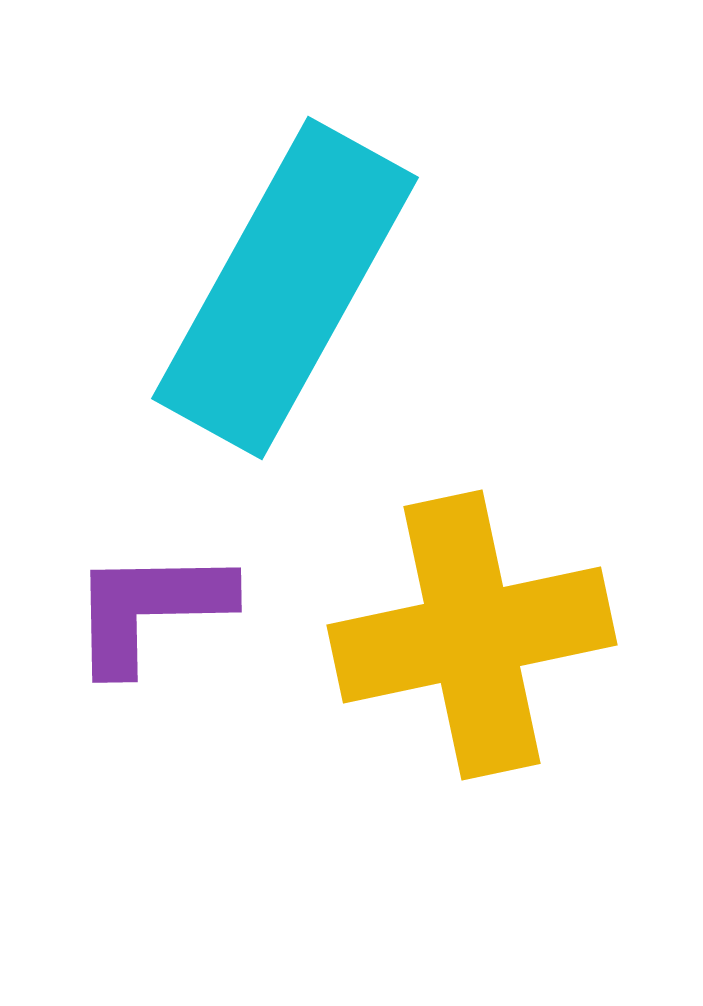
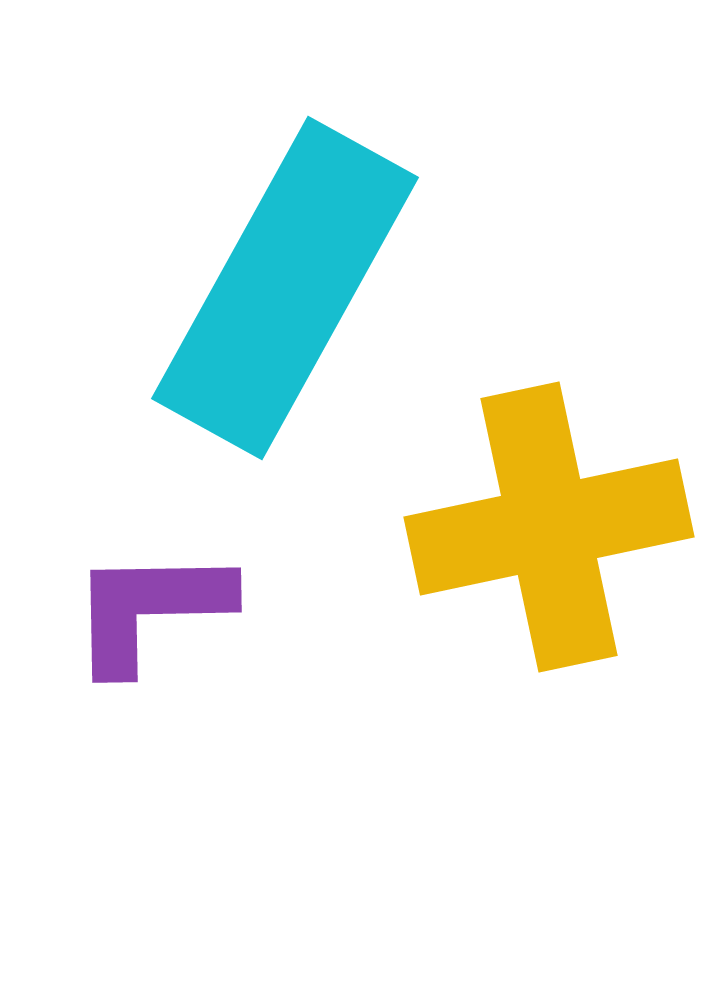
yellow cross: moved 77 px right, 108 px up
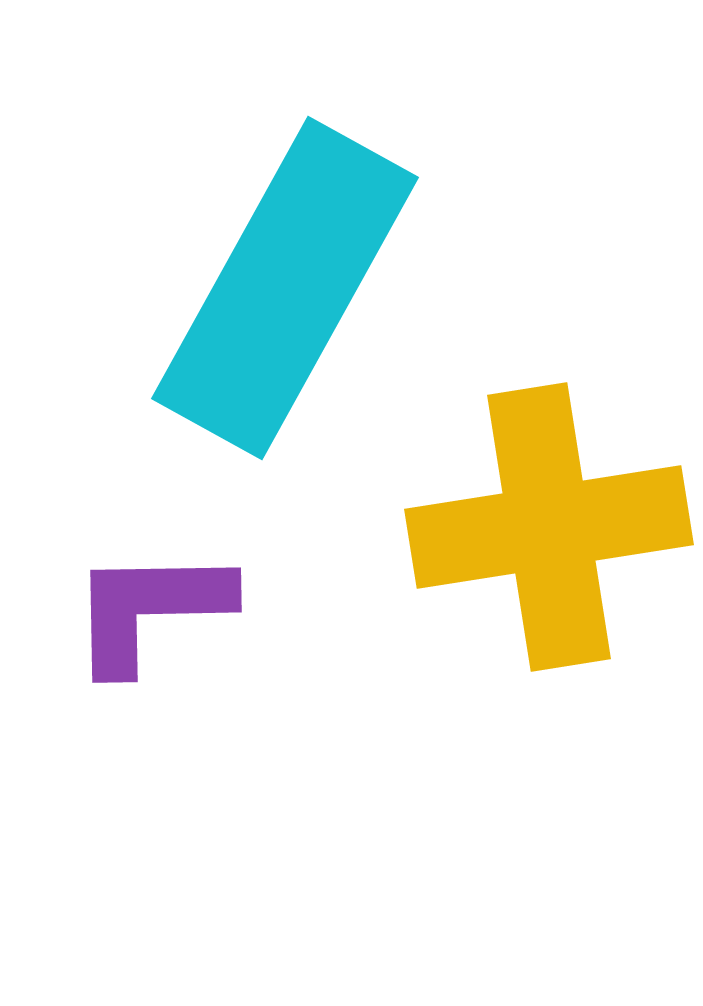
yellow cross: rotated 3 degrees clockwise
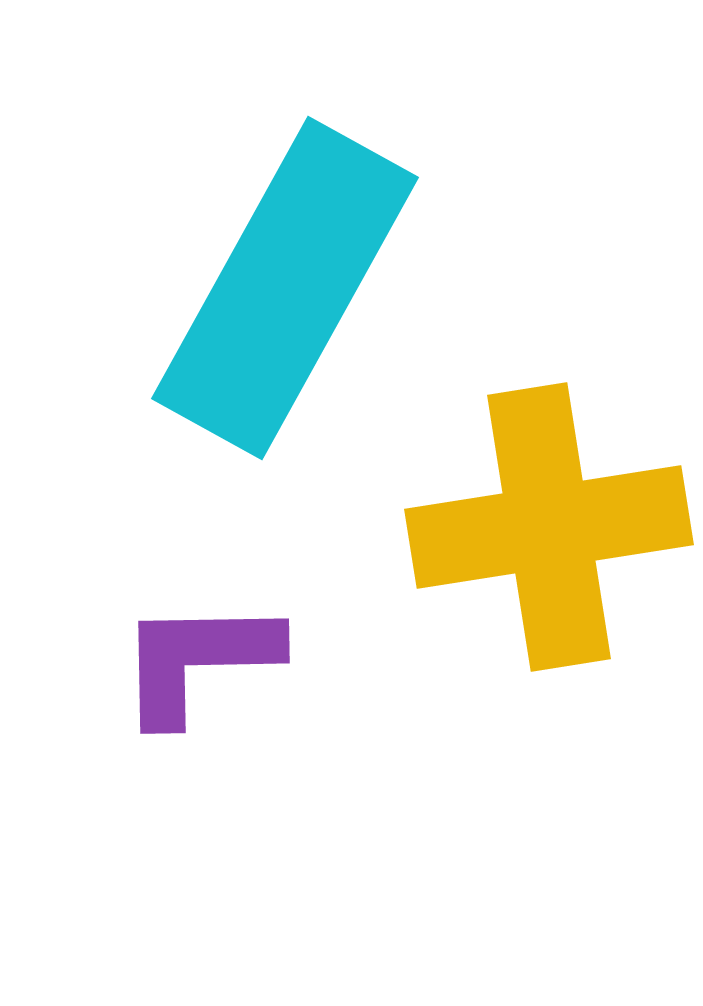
purple L-shape: moved 48 px right, 51 px down
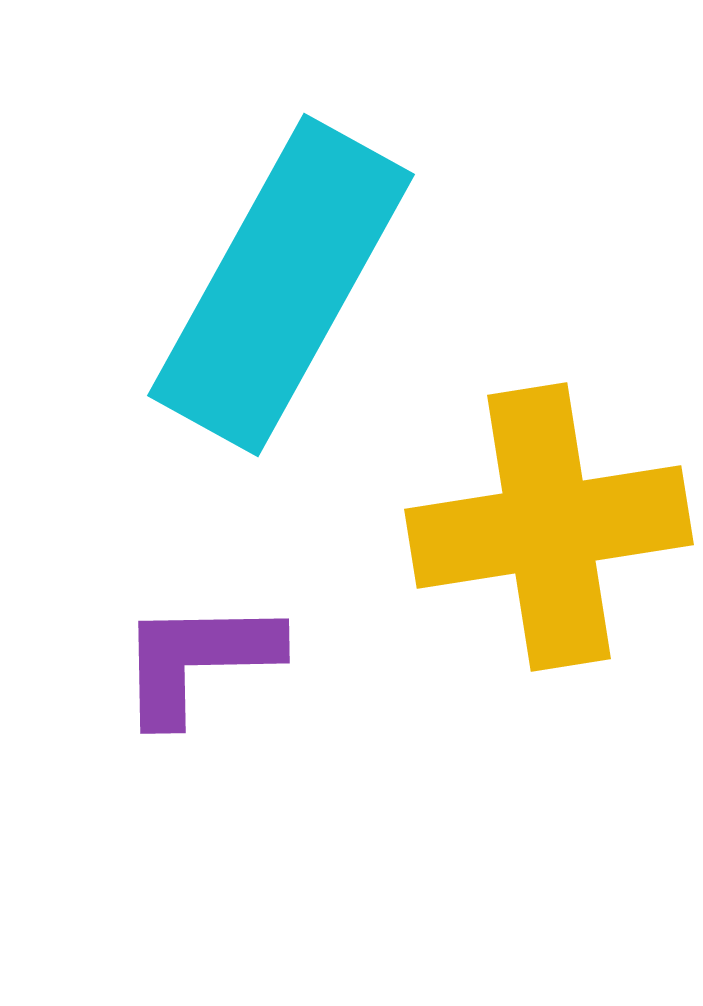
cyan rectangle: moved 4 px left, 3 px up
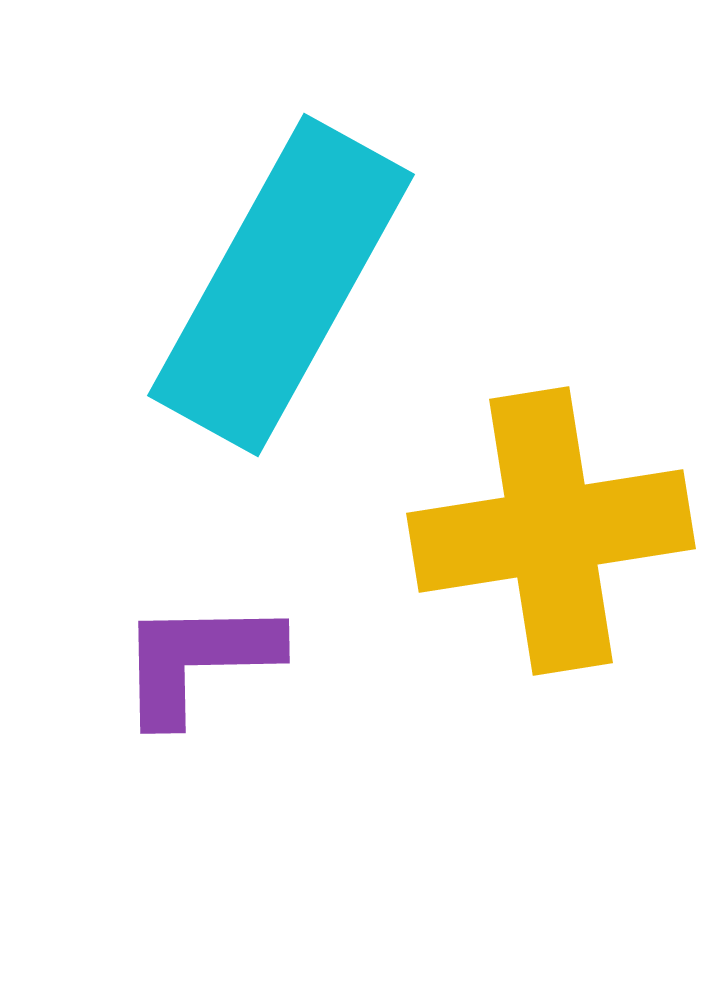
yellow cross: moved 2 px right, 4 px down
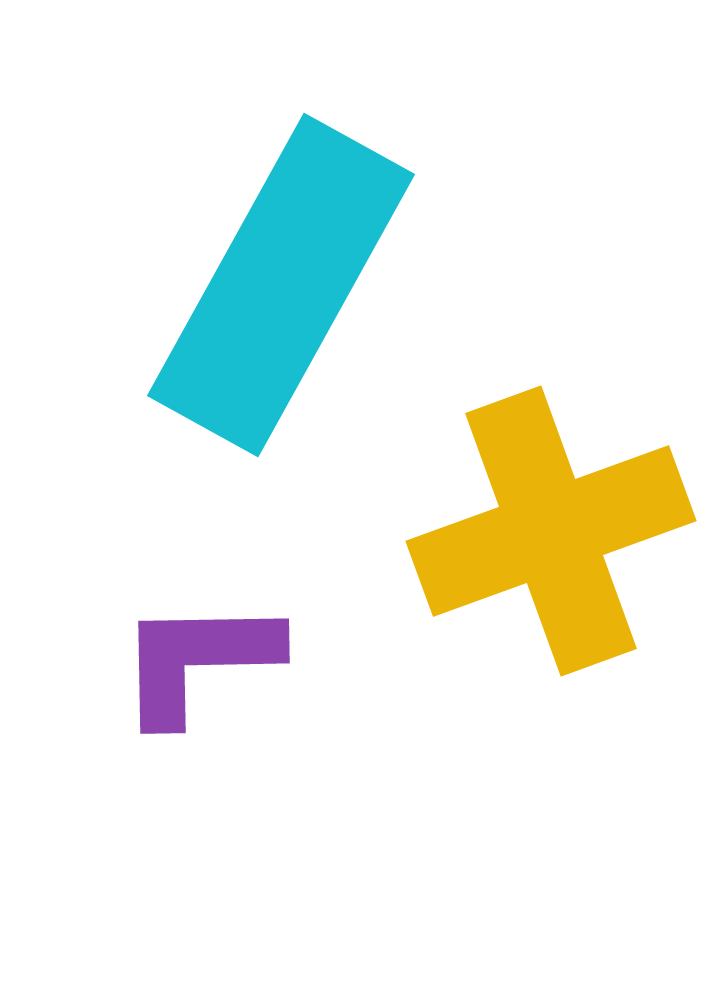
yellow cross: rotated 11 degrees counterclockwise
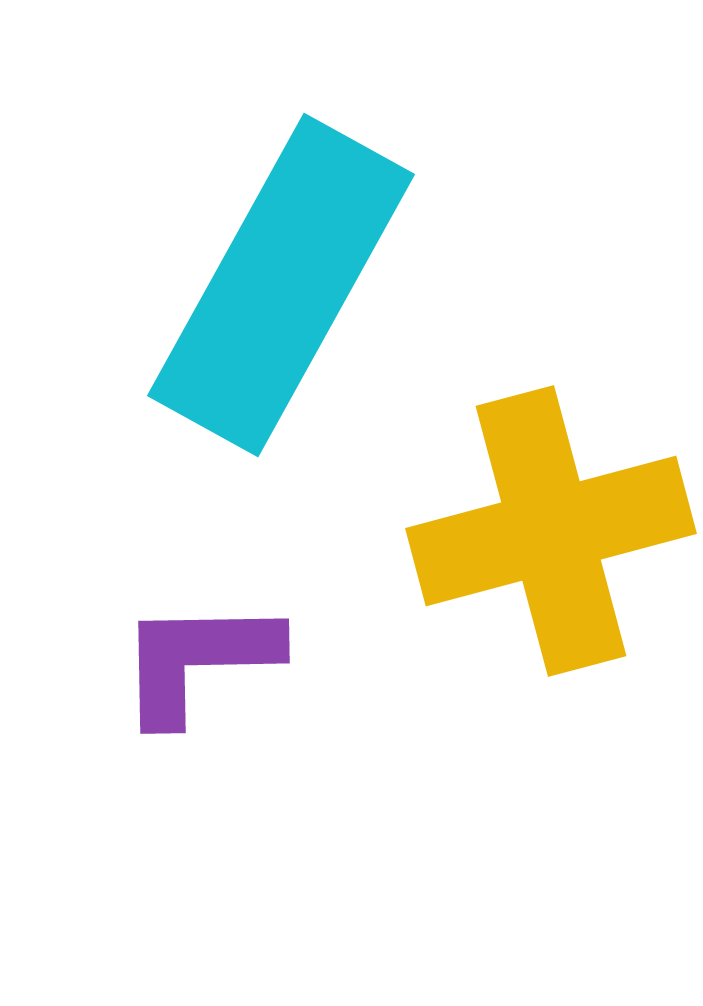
yellow cross: rotated 5 degrees clockwise
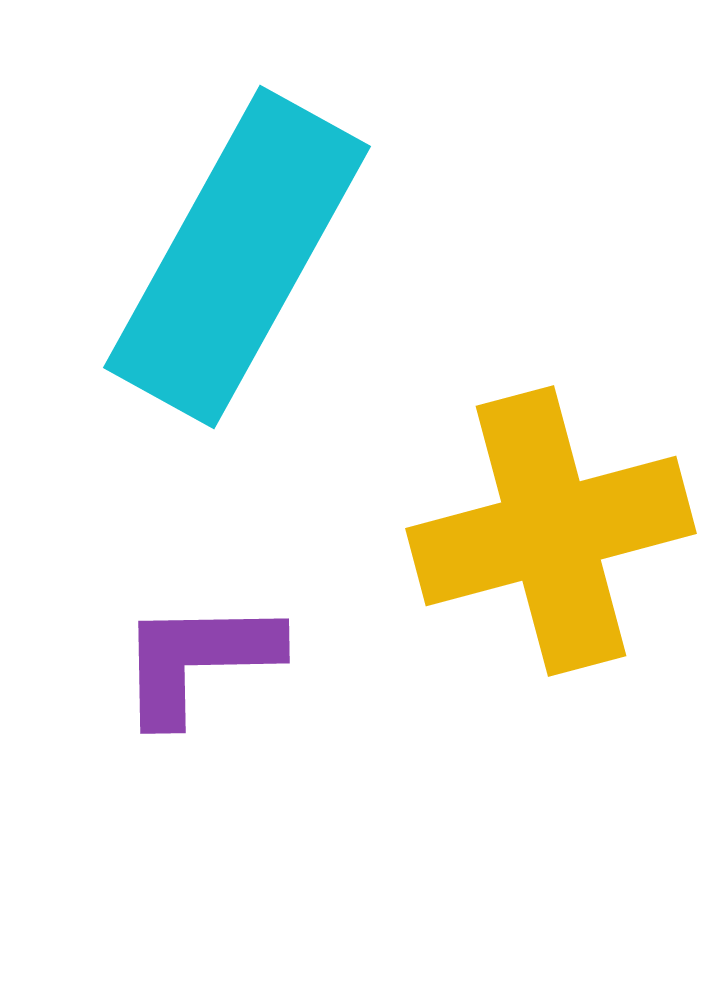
cyan rectangle: moved 44 px left, 28 px up
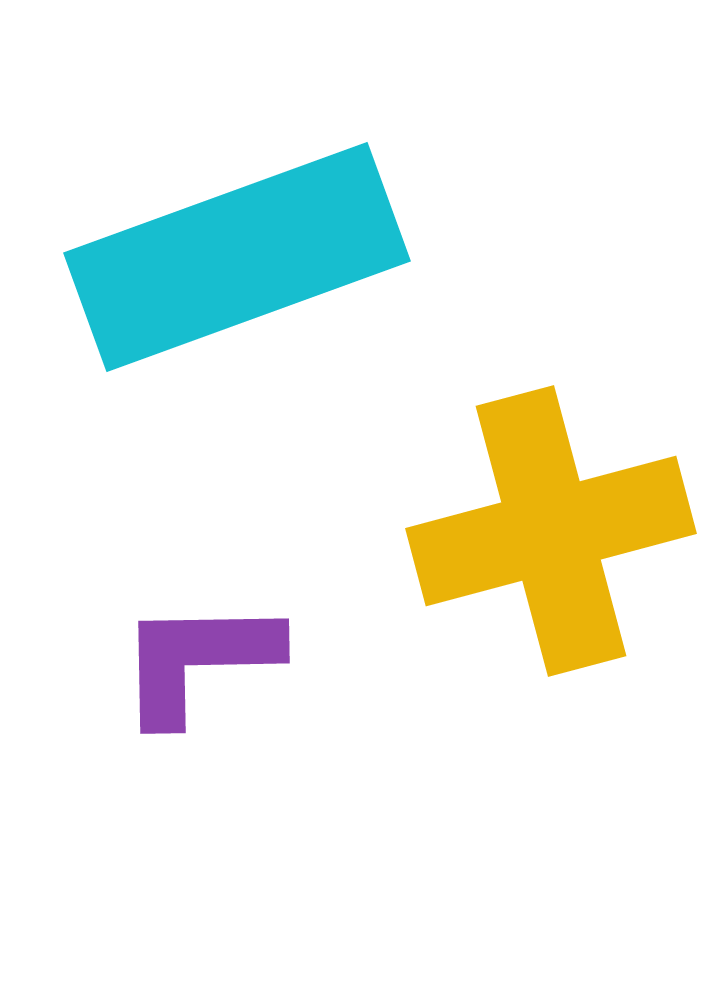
cyan rectangle: rotated 41 degrees clockwise
